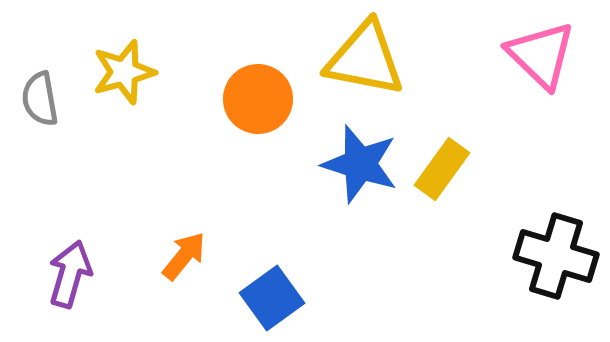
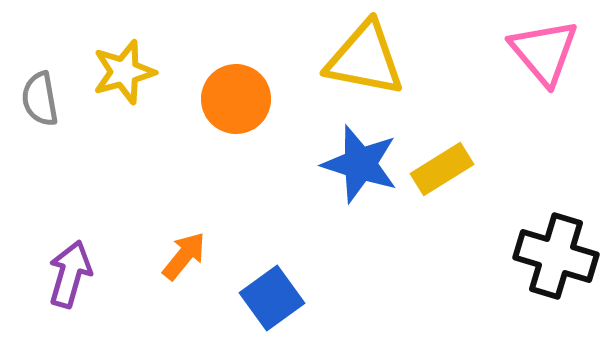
pink triangle: moved 3 px right, 3 px up; rotated 6 degrees clockwise
orange circle: moved 22 px left
yellow rectangle: rotated 22 degrees clockwise
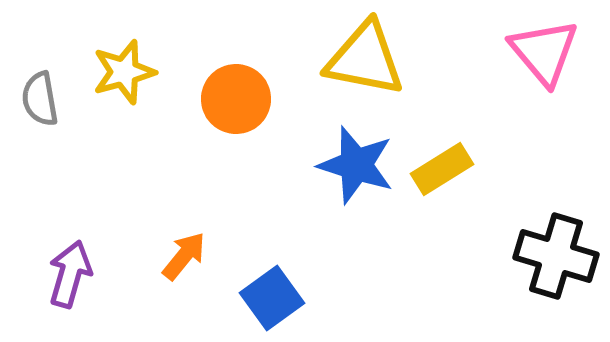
blue star: moved 4 px left, 1 px down
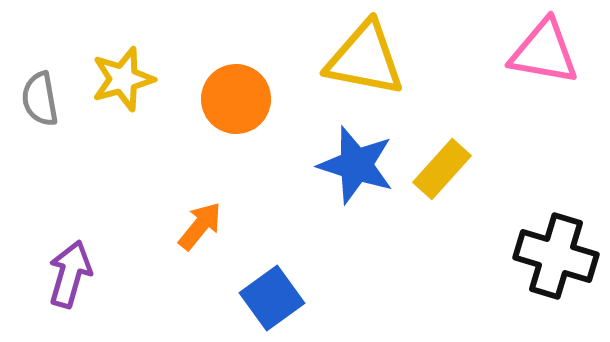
pink triangle: rotated 40 degrees counterclockwise
yellow star: moved 1 px left, 7 px down
yellow rectangle: rotated 16 degrees counterclockwise
orange arrow: moved 16 px right, 30 px up
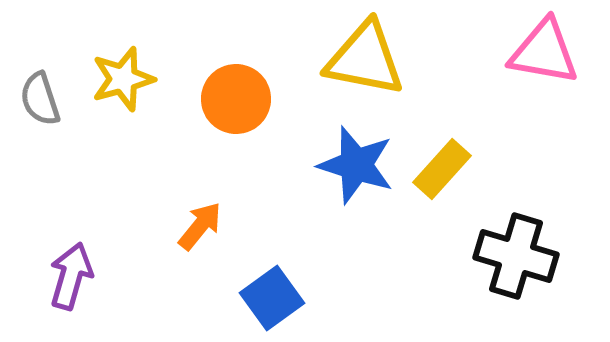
gray semicircle: rotated 8 degrees counterclockwise
black cross: moved 40 px left
purple arrow: moved 1 px right, 2 px down
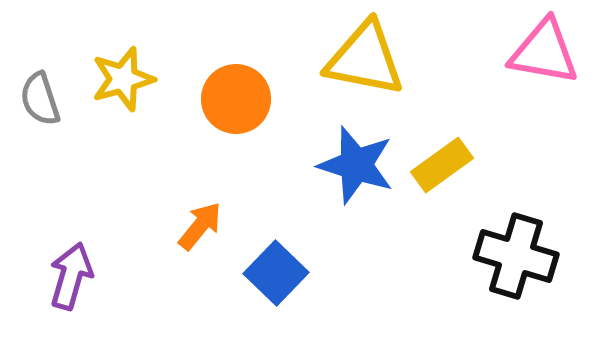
yellow rectangle: moved 4 px up; rotated 12 degrees clockwise
blue square: moved 4 px right, 25 px up; rotated 10 degrees counterclockwise
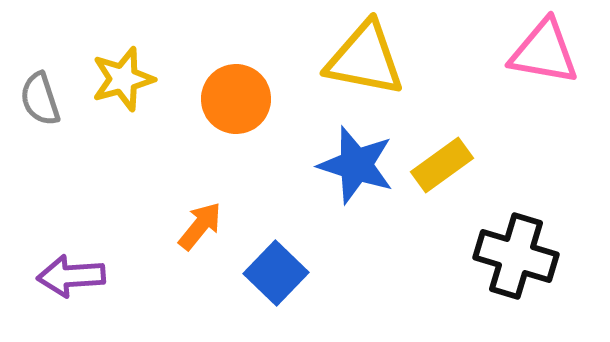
purple arrow: rotated 110 degrees counterclockwise
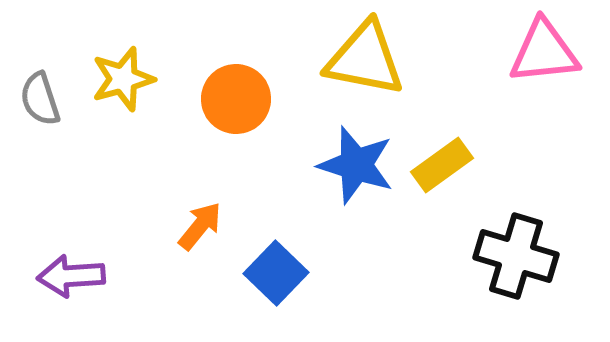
pink triangle: rotated 16 degrees counterclockwise
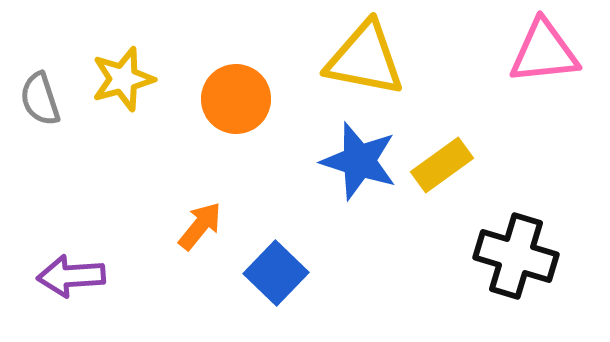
blue star: moved 3 px right, 4 px up
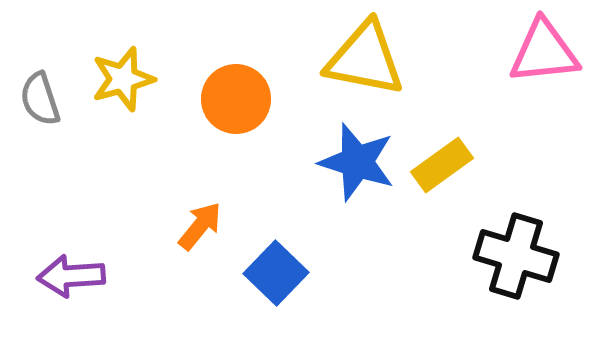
blue star: moved 2 px left, 1 px down
